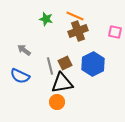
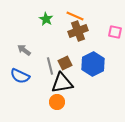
green star: rotated 16 degrees clockwise
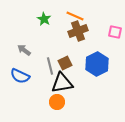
green star: moved 2 px left
blue hexagon: moved 4 px right
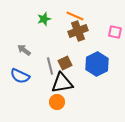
green star: rotated 24 degrees clockwise
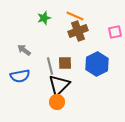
green star: moved 1 px up
pink square: rotated 24 degrees counterclockwise
brown square: rotated 24 degrees clockwise
blue semicircle: rotated 36 degrees counterclockwise
black triangle: moved 3 px left, 2 px down; rotated 35 degrees counterclockwise
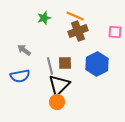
pink square: rotated 16 degrees clockwise
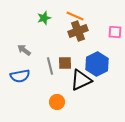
black triangle: moved 22 px right, 5 px up; rotated 20 degrees clockwise
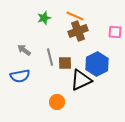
gray line: moved 9 px up
